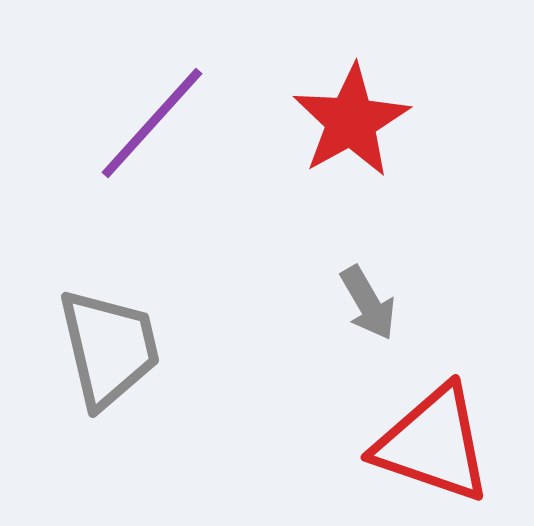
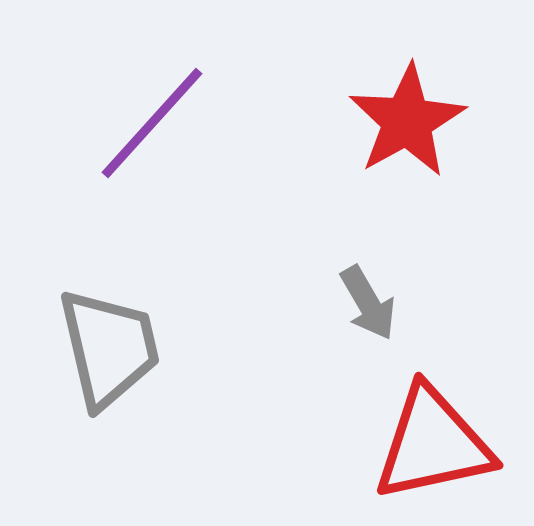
red star: moved 56 px right
red triangle: rotated 31 degrees counterclockwise
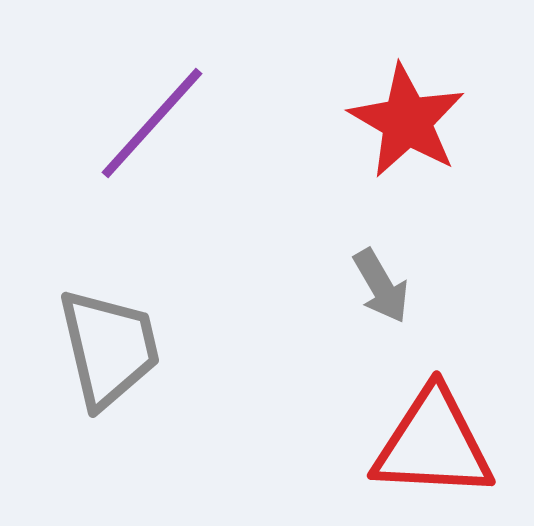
red star: rotated 13 degrees counterclockwise
gray arrow: moved 13 px right, 17 px up
red triangle: rotated 15 degrees clockwise
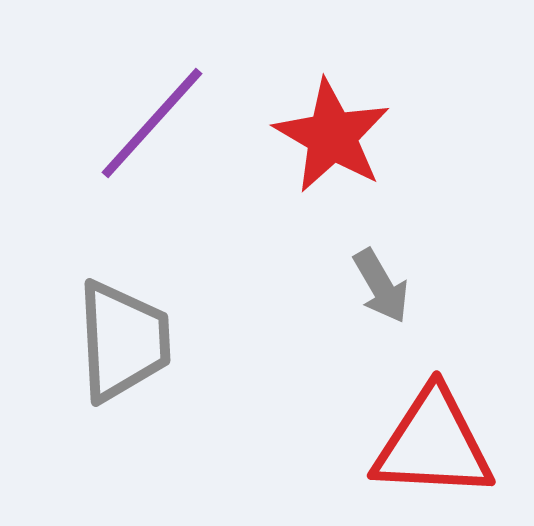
red star: moved 75 px left, 15 px down
gray trapezoid: moved 14 px right, 7 px up; rotated 10 degrees clockwise
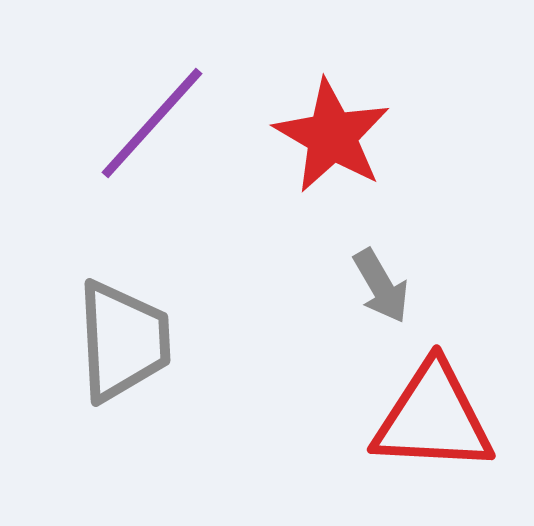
red triangle: moved 26 px up
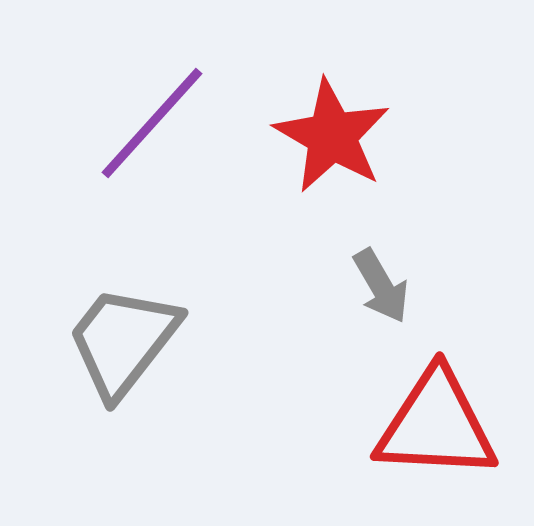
gray trapezoid: rotated 139 degrees counterclockwise
red triangle: moved 3 px right, 7 px down
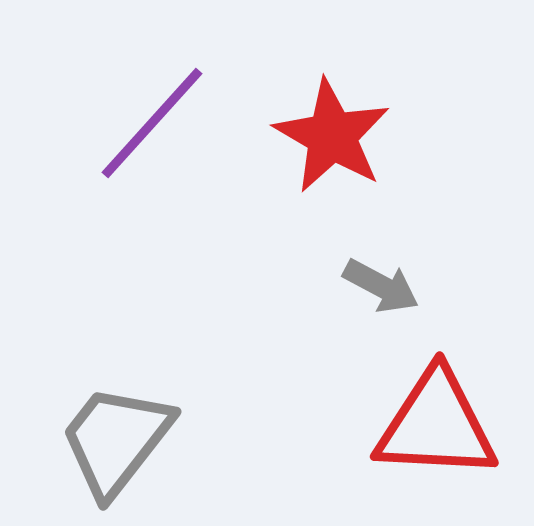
gray arrow: rotated 32 degrees counterclockwise
gray trapezoid: moved 7 px left, 99 px down
